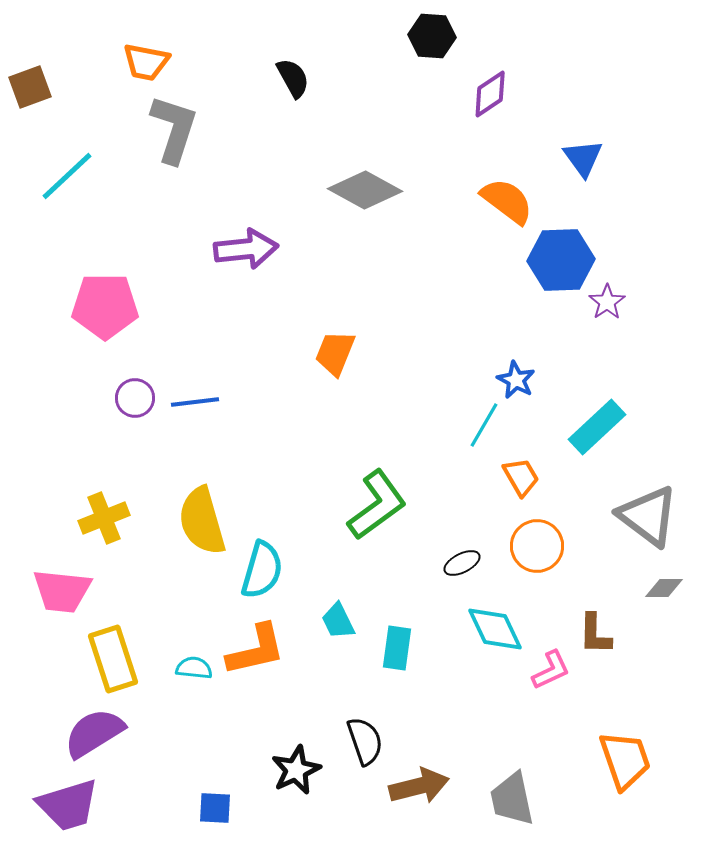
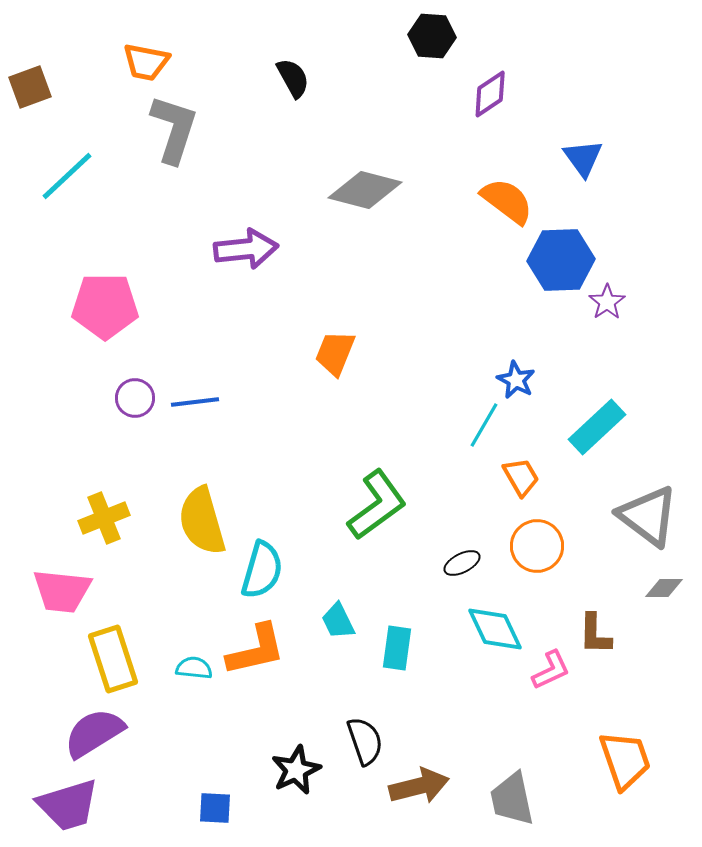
gray diamond at (365, 190): rotated 14 degrees counterclockwise
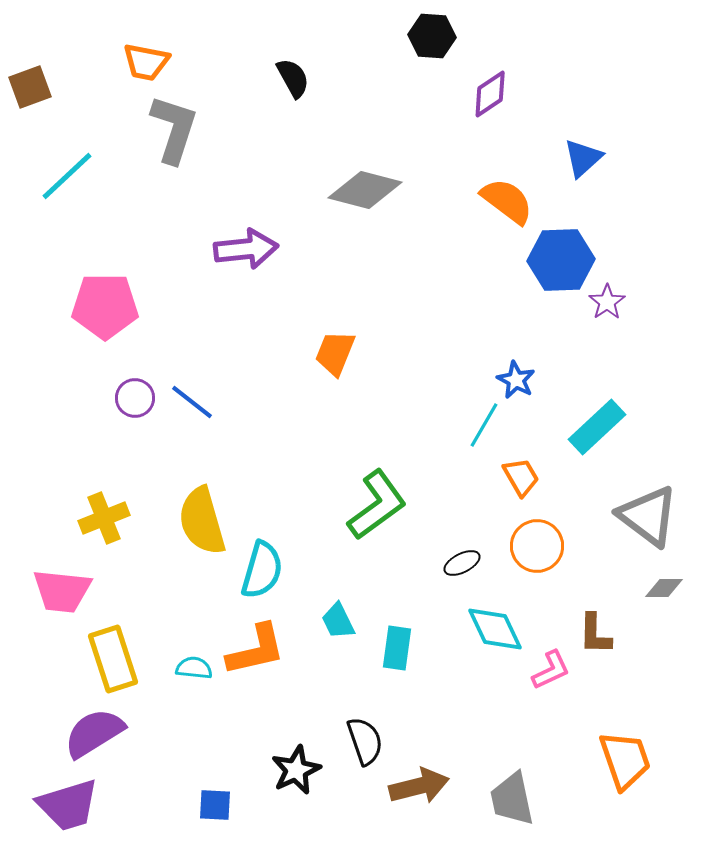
blue triangle at (583, 158): rotated 24 degrees clockwise
blue line at (195, 402): moved 3 px left; rotated 45 degrees clockwise
blue square at (215, 808): moved 3 px up
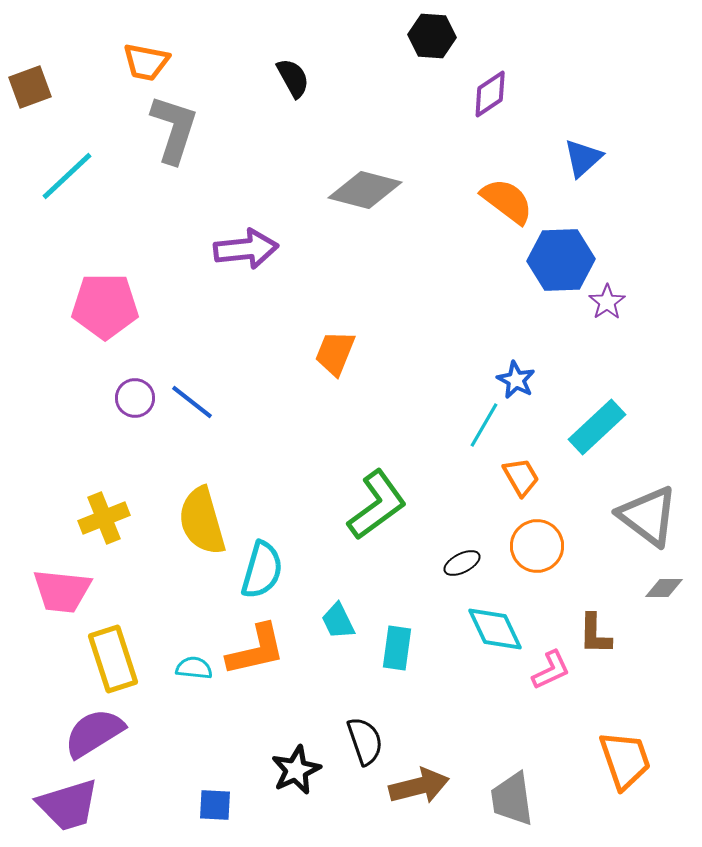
gray trapezoid at (512, 799): rotated 4 degrees clockwise
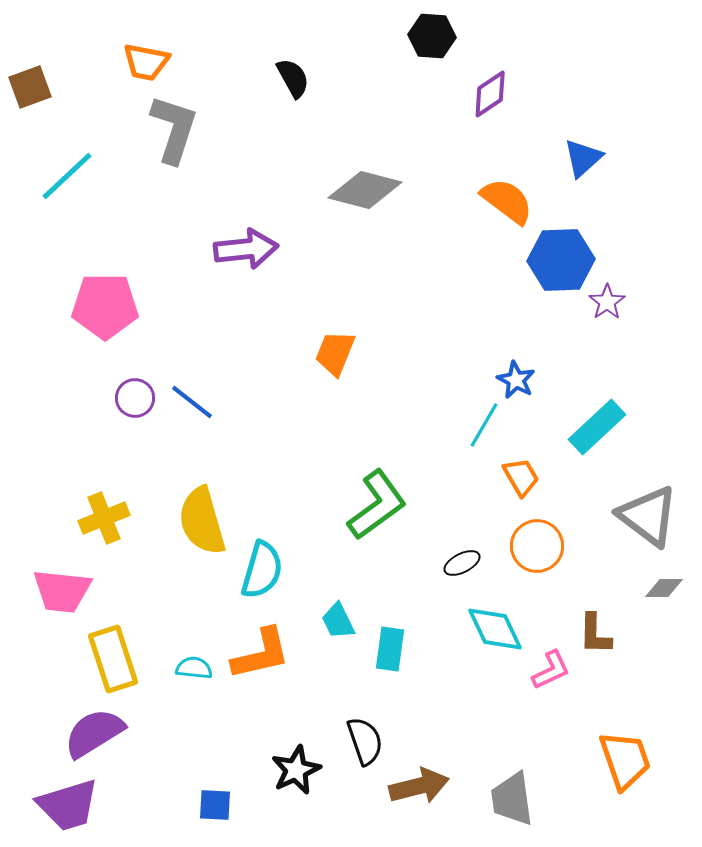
cyan rectangle at (397, 648): moved 7 px left, 1 px down
orange L-shape at (256, 650): moved 5 px right, 4 px down
